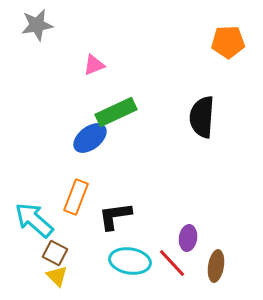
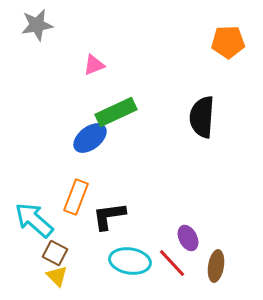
black L-shape: moved 6 px left
purple ellipse: rotated 35 degrees counterclockwise
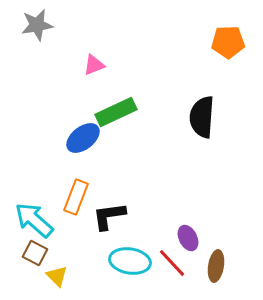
blue ellipse: moved 7 px left
brown square: moved 20 px left
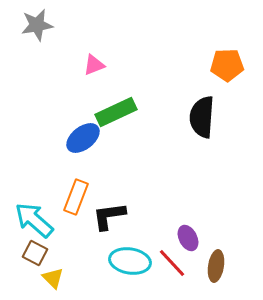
orange pentagon: moved 1 px left, 23 px down
yellow triangle: moved 4 px left, 2 px down
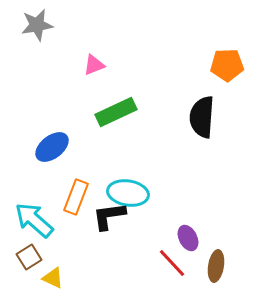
blue ellipse: moved 31 px left, 9 px down
brown square: moved 6 px left, 4 px down; rotated 30 degrees clockwise
cyan ellipse: moved 2 px left, 68 px up
yellow triangle: rotated 20 degrees counterclockwise
